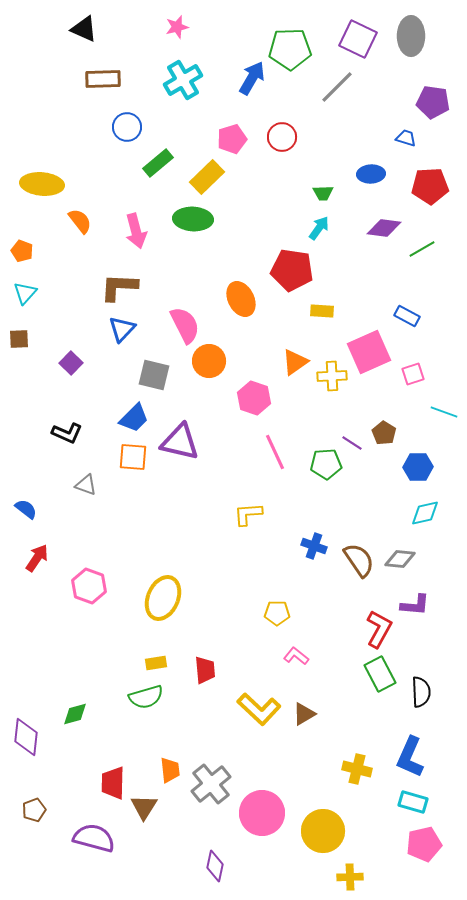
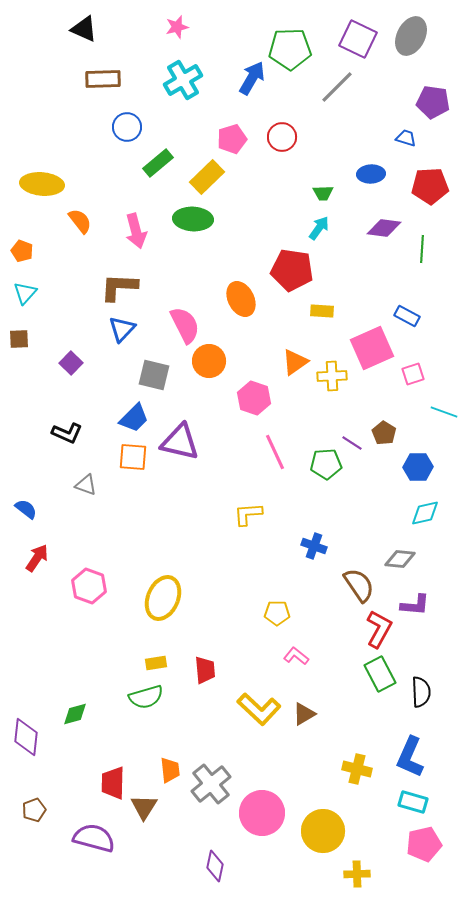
gray ellipse at (411, 36): rotated 27 degrees clockwise
green line at (422, 249): rotated 56 degrees counterclockwise
pink square at (369, 352): moved 3 px right, 4 px up
brown semicircle at (359, 560): moved 25 px down
yellow cross at (350, 877): moved 7 px right, 3 px up
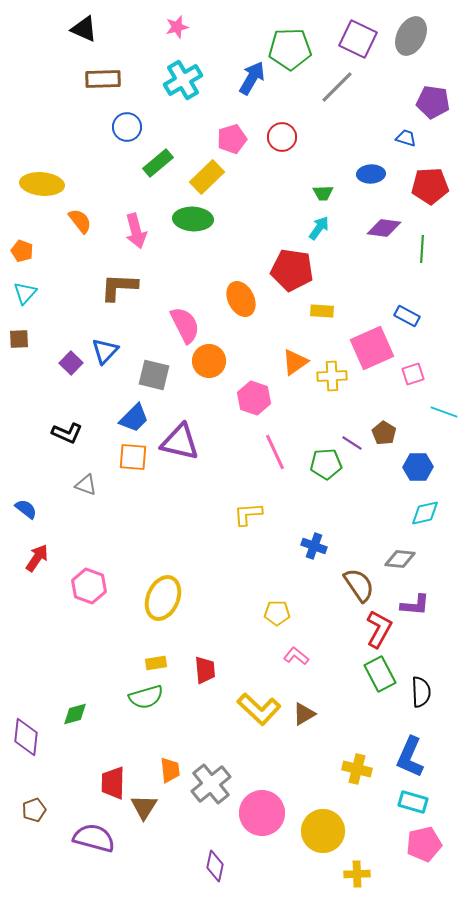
blue triangle at (122, 329): moved 17 px left, 22 px down
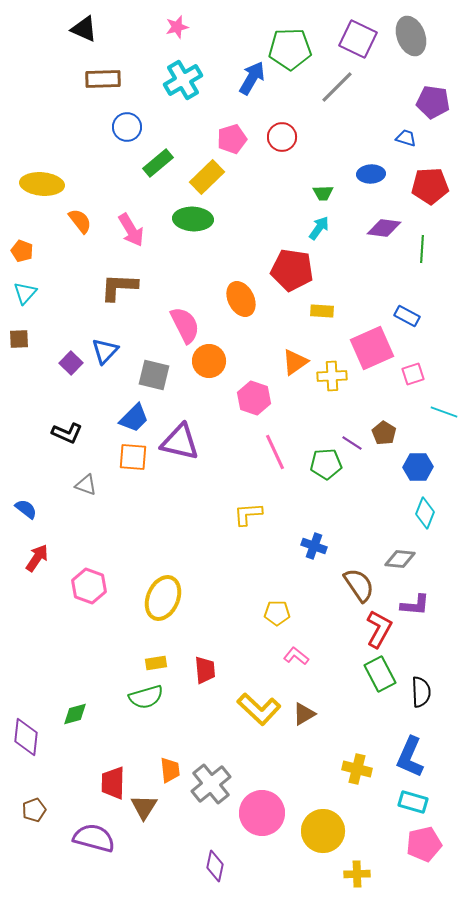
gray ellipse at (411, 36): rotated 48 degrees counterclockwise
pink arrow at (136, 231): moved 5 px left, 1 px up; rotated 16 degrees counterclockwise
cyan diamond at (425, 513): rotated 56 degrees counterclockwise
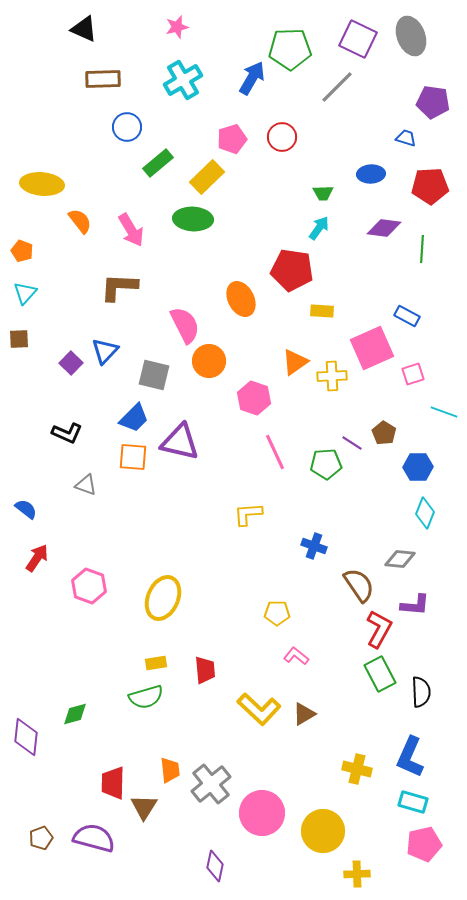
brown pentagon at (34, 810): moved 7 px right, 28 px down
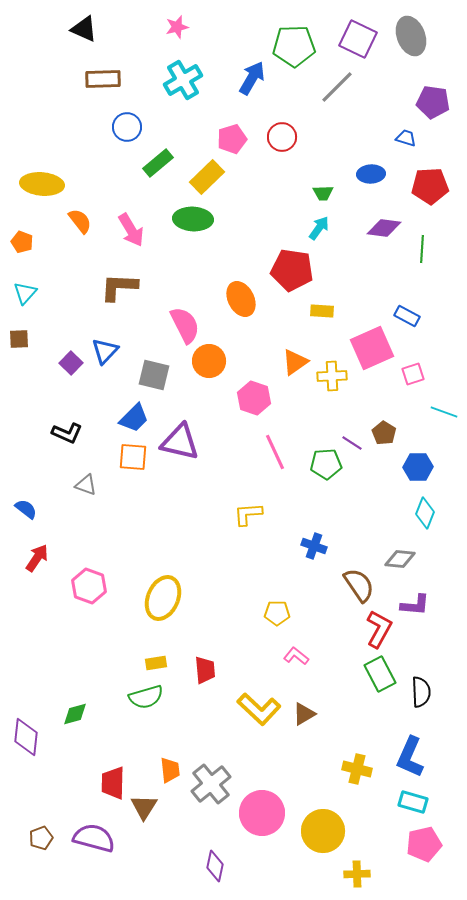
green pentagon at (290, 49): moved 4 px right, 3 px up
orange pentagon at (22, 251): moved 9 px up
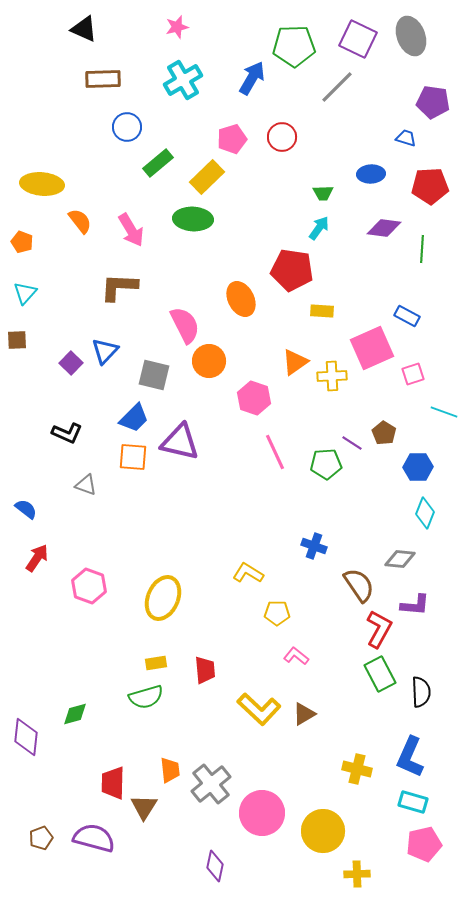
brown square at (19, 339): moved 2 px left, 1 px down
yellow L-shape at (248, 514): moved 59 px down; rotated 36 degrees clockwise
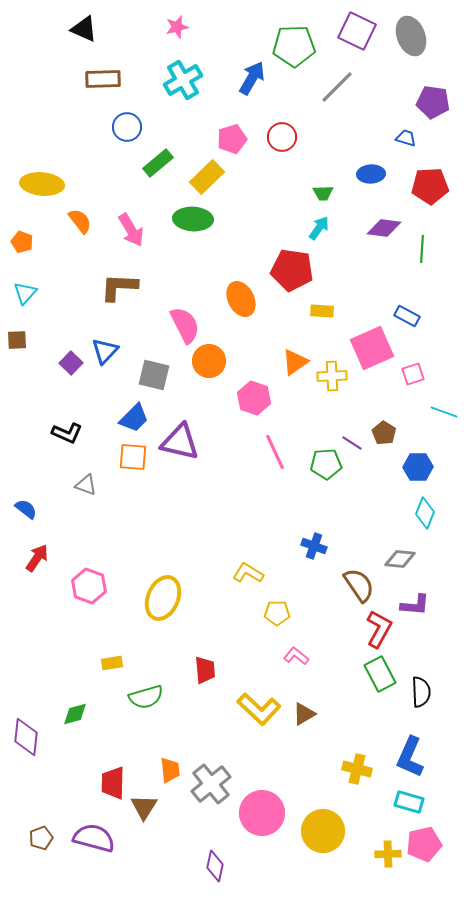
purple square at (358, 39): moved 1 px left, 8 px up
yellow rectangle at (156, 663): moved 44 px left
cyan rectangle at (413, 802): moved 4 px left
yellow cross at (357, 874): moved 31 px right, 20 px up
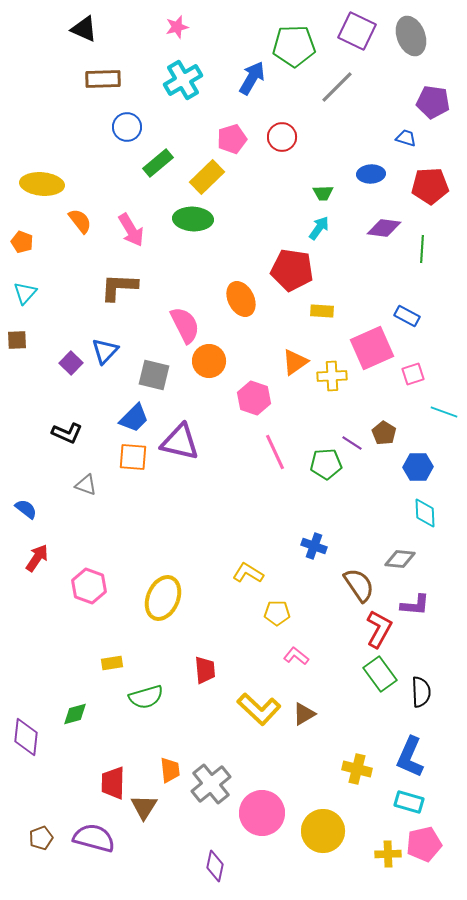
cyan diamond at (425, 513): rotated 24 degrees counterclockwise
green rectangle at (380, 674): rotated 8 degrees counterclockwise
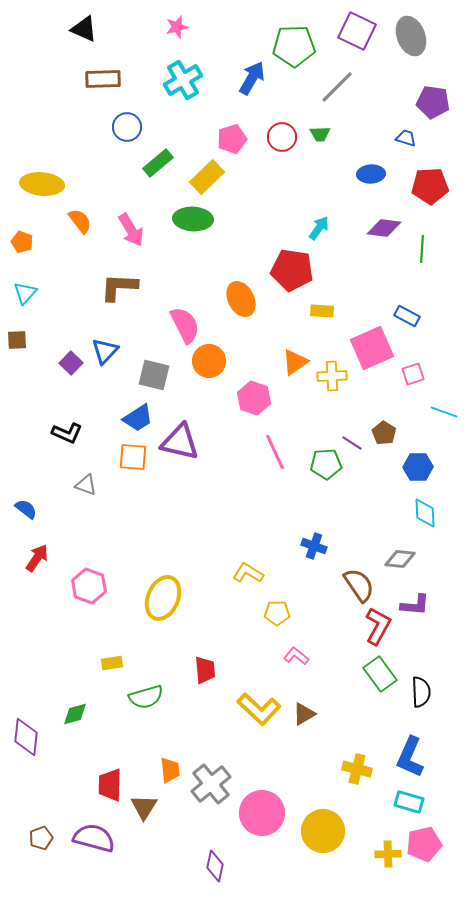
green trapezoid at (323, 193): moved 3 px left, 59 px up
blue trapezoid at (134, 418): moved 4 px right; rotated 12 degrees clockwise
red L-shape at (379, 629): moved 1 px left, 3 px up
red trapezoid at (113, 783): moved 3 px left, 2 px down
